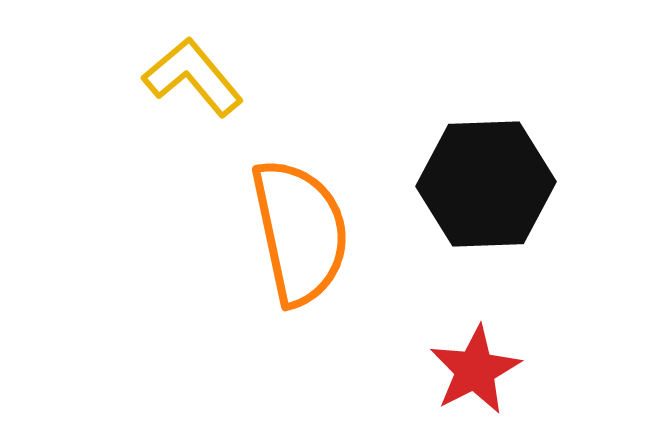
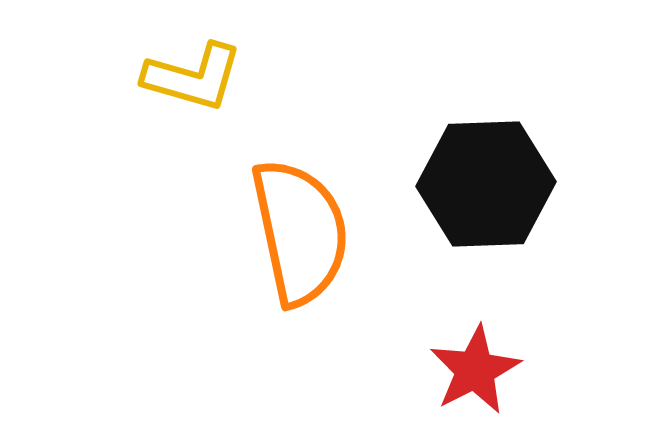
yellow L-shape: rotated 146 degrees clockwise
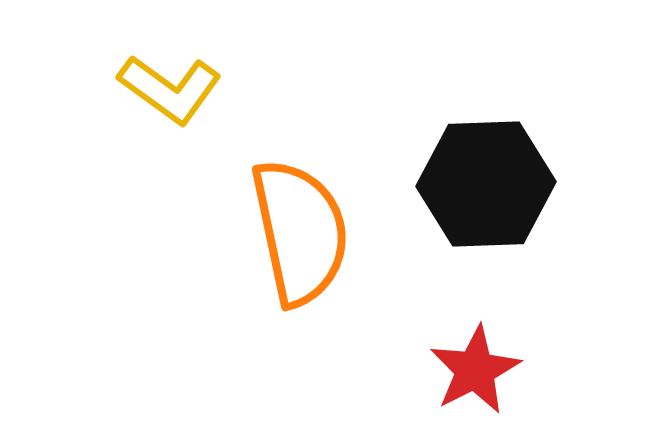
yellow L-shape: moved 23 px left, 12 px down; rotated 20 degrees clockwise
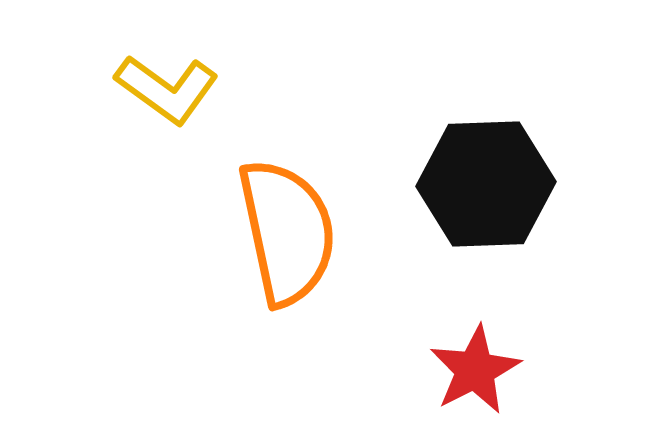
yellow L-shape: moved 3 px left
orange semicircle: moved 13 px left
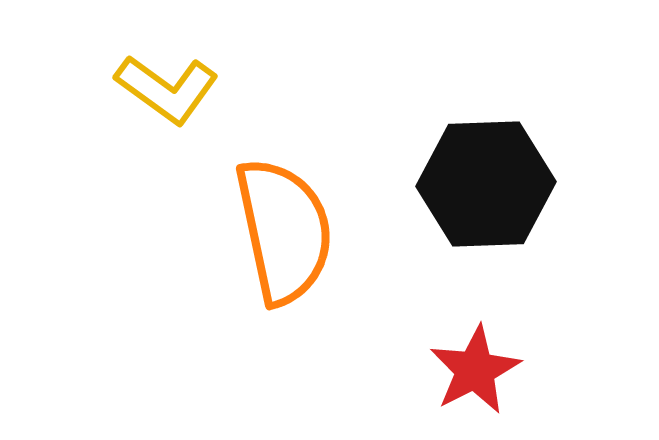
orange semicircle: moved 3 px left, 1 px up
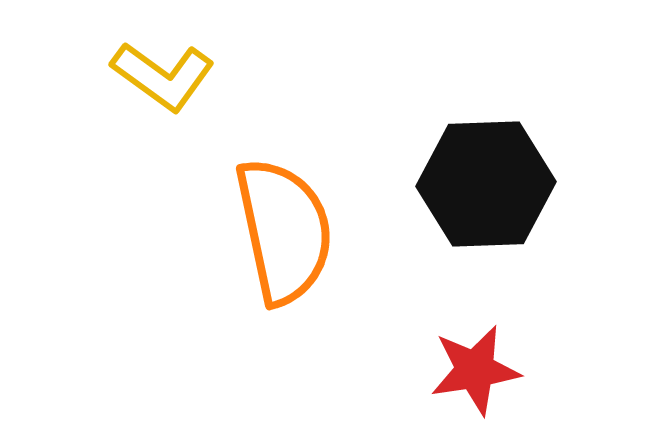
yellow L-shape: moved 4 px left, 13 px up
red star: rotated 18 degrees clockwise
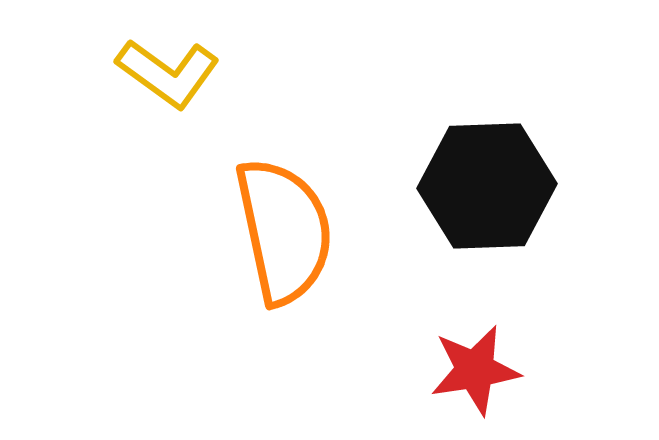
yellow L-shape: moved 5 px right, 3 px up
black hexagon: moved 1 px right, 2 px down
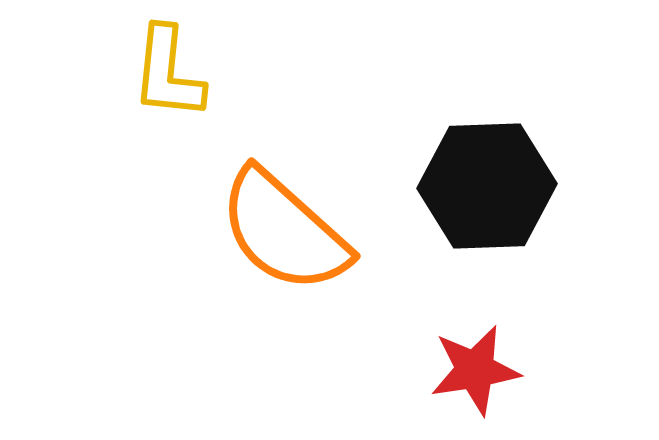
yellow L-shape: rotated 60 degrees clockwise
orange semicircle: rotated 144 degrees clockwise
